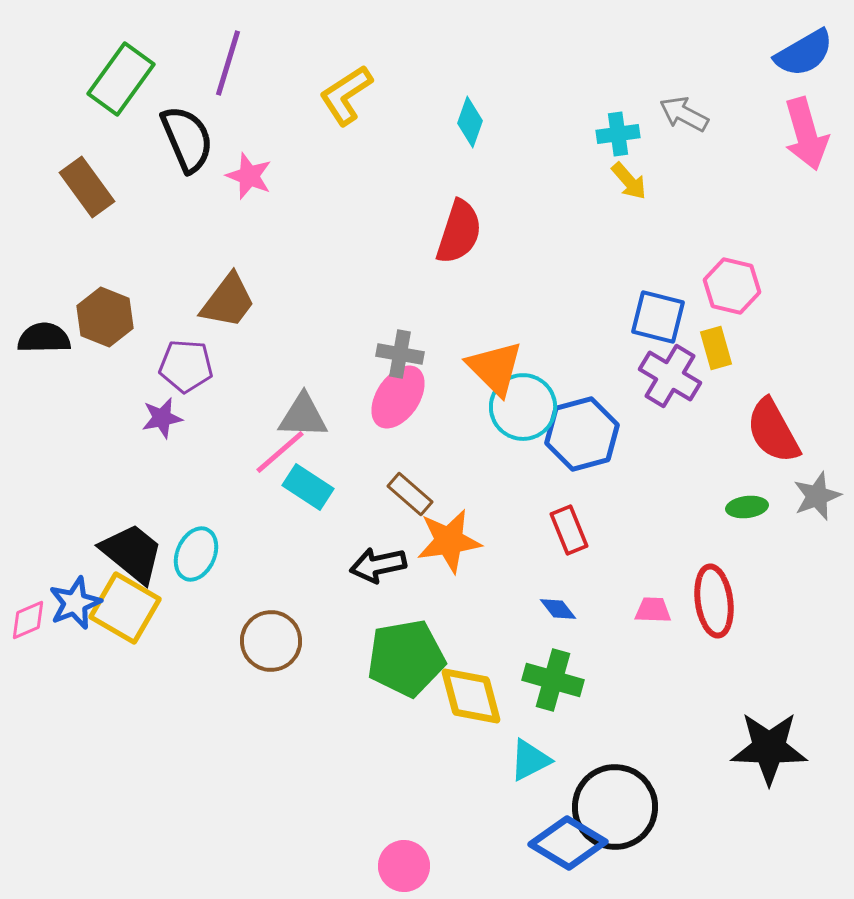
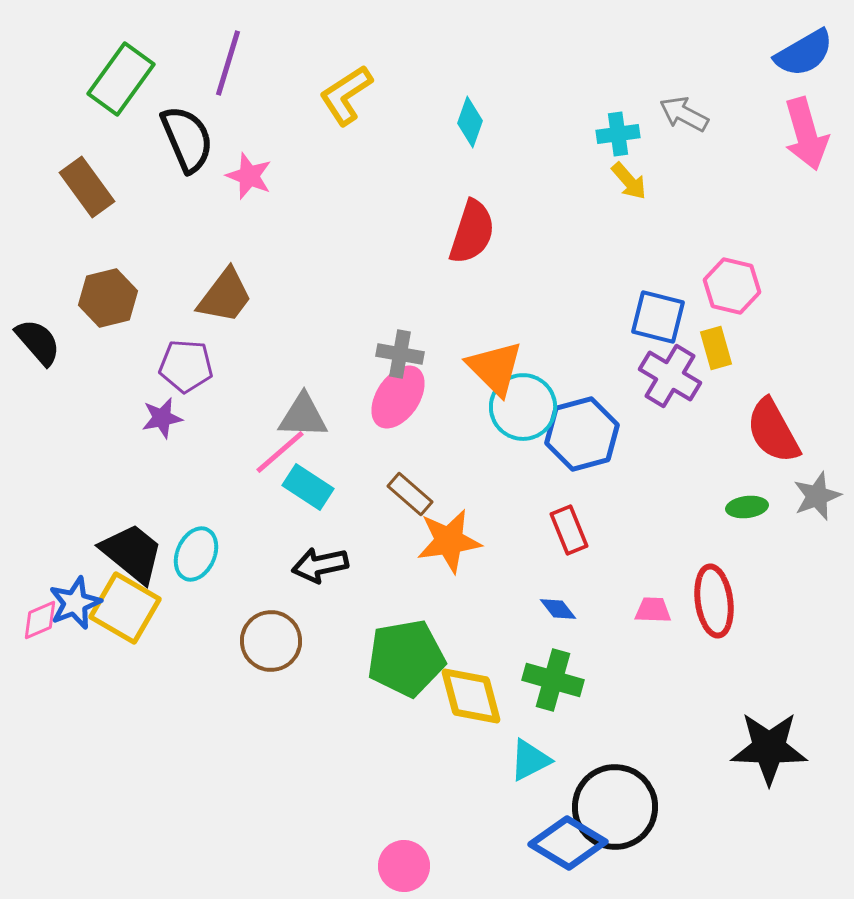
red semicircle at (459, 232): moved 13 px right
brown trapezoid at (228, 301): moved 3 px left, 5 px up
brown hexagon at (105, 317): moved 3 px right, 19 px up; rotated 24 degrees clockwise
black semicircle at (44, 338): moved 6 px left, 4 px down; rotated 50 degrees clockwise
black arrow at (378, 565): moved 58 px left
pink diamond at (28, 620): moved 12 px right
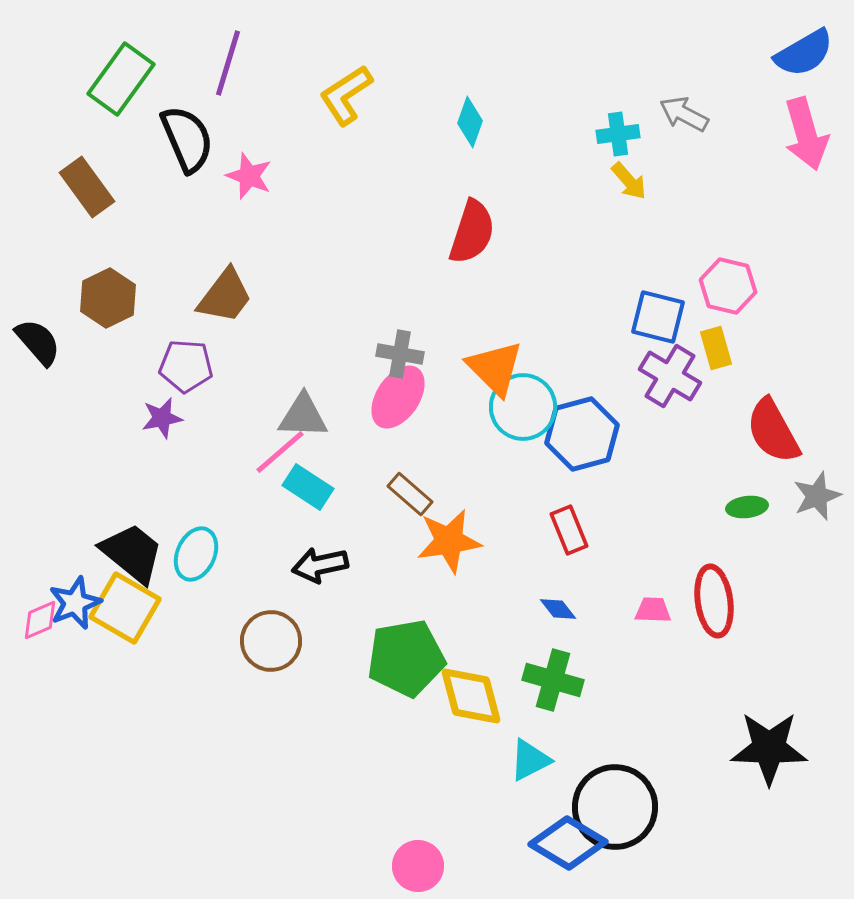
pink hexagon at (732, 286): moved 4 px left
brown hexagon at (108, 298): rotated 12 degrees counterclockwise
pink circle at (404, 866): moved 14 px right
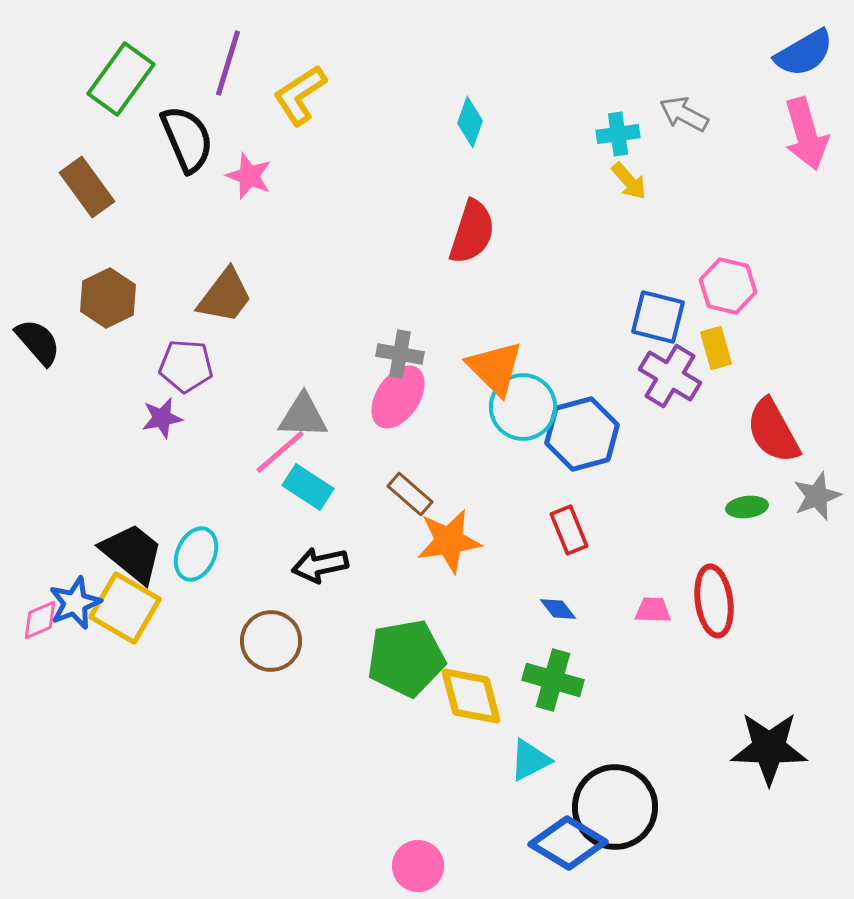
yellow L-shape at (346, 95): moved 46 px left
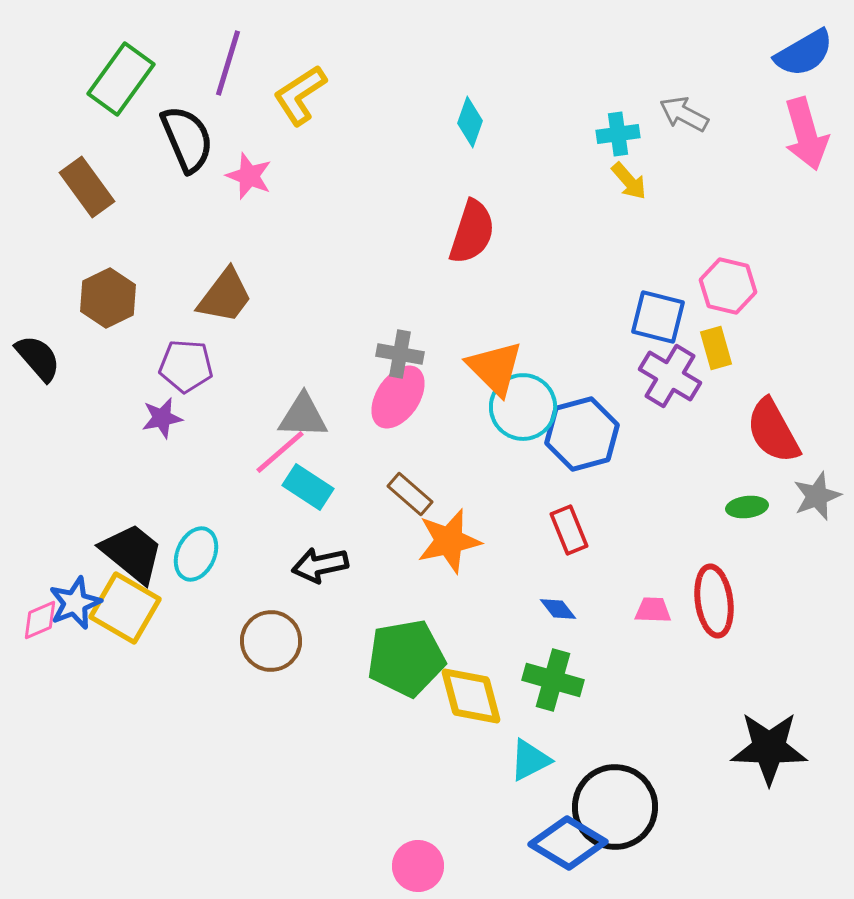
black semicircle at (38, 342): moved 16 px down
orange star at (449, 541): rotated 4 degrees counterclockwise
